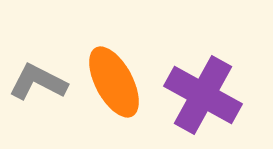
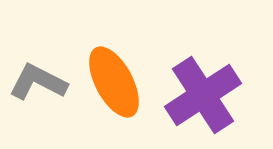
purple cross: rotated 28 degrees clockwise
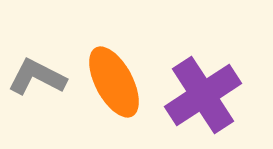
gray L-shape: moved 1 px left, 5 px up
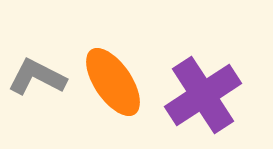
orange ellipse: moved 1 px left; rotated 6 degrees counterclockwise
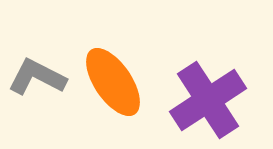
purple cross: moved 5 px right, 5 px down
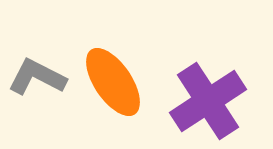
purple cross: moved 1 px down
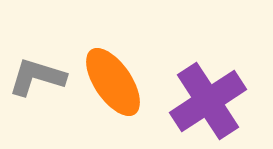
gray L-shape: rotated 10 degrees counterclockwise
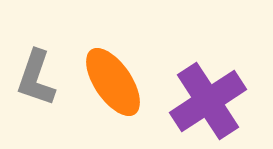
gray L-shape: moved 1 px left, 1 px down; rotated 88 degrees counterclockwise
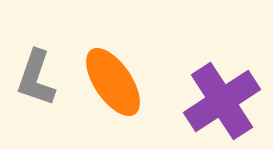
purple cross: moved 14 px right
